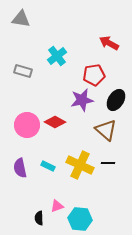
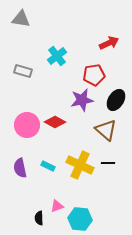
red arrow: rotated 126 degrees clockwise
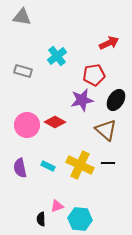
gray triangle: moved 1 px right, 2 px up
black semicircle: moved 2 px right, 1 px down
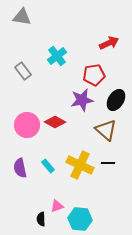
gray rectangle: rotated 36 degrees clockwise
cyan rectangle: rotated 24 degrees clockwise
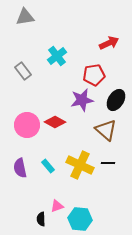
gray triangle: moved 3 px right; rotated 18 degrees counterclockwise
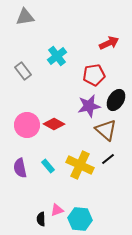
purple star: moved 7 px right, 6 px down
red diamond: moved 1 px left, 2 px down
black line: moved 4 px up; rotated 40 degrees counterclockwise
pink triangle: moved 4 px down
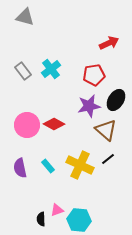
gray triangle: rotated 24 degrees clockwise
cyan cross: moved 6 px left, 13 px down
cyan hexagon: moved 1 px left, 1 px down
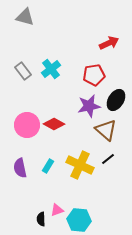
cyan rectangle: rotated 72 degrees clockwise
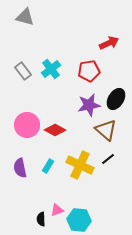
red pentagon: moved 5 px left, 4 px up
black ellipse: moved 1 px up
purple star: moved 1 px up
red diamond: moved 1 px right, 6 px down
